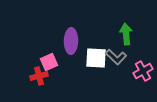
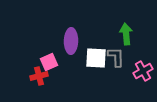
gray L-shape: rotated 135 degrees counterclockwise
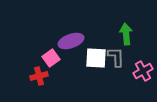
purple ellipse: rotated 70 degrees clockwise
pink square: moved 2 px right, 4 px up; rotated 12 degrees counterclockwise
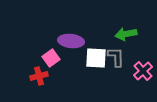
green arrow: rotated 95 degrees counterclockwise
purple ellipse: rotated 25 degrees clockwise
pink cross: rotated 12 degrees counterclockwise
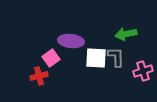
pink cross: rotated 24 degrees clockwise
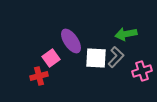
purple ellipse: rotated 50 degrees clockwise
gray L-shape: rotated 45 degrees clockwise
pink cross: moved 1 px left
